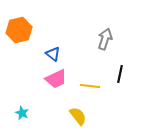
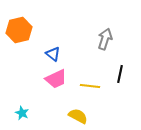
yellow semicircle: rotated 24 degrees counterclockwise
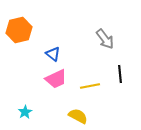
gray arrow: rotated 125 degrees clockwise
black line: rotated 18 degrees counterclockwise
yellow line: rotated 18 degrees counterclockwise
cyan star: moved 3 px right, 1 px up; rotated 16 degrees clockwise
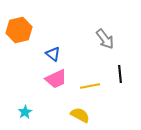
yellow semicircle: moved 2 px right, 1 px up
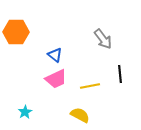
orange hexagon: moved 3 px left, 2 px down; rotated 15 degrees clockwise
gray arrow: moved 2 px left
blue triangle: moved 2 px right, 1 px down
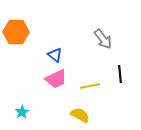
cyan star: moved 3 px left
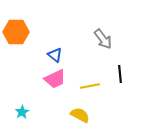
pink trapezoid: moved 1 px left
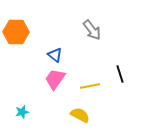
gray arrow: moved 11 px left, 9 px up
black line: rotated 12 degrees counterclockwise
pink trapezoid: rotated 150 degrees clockwise
cyan star: rotated 16 degrees clockwise
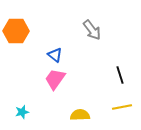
orange hexagon: moved 1 px up
black line: moved 1 px down
yellow line: moved 32 px right, 21 px down
yellow semicircle: rotated 30 degrees counterclockwise
